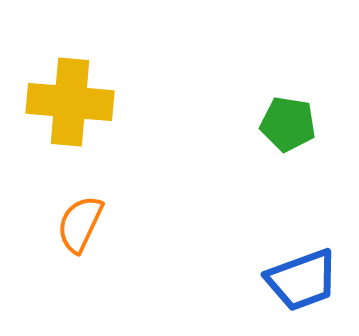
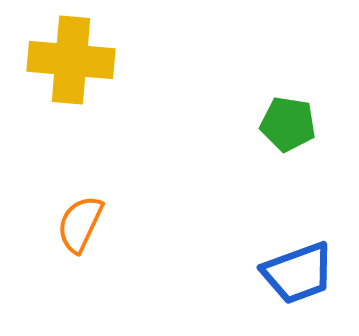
yellow cross: moved 1 px right, 42 px up
blue trapezoid: moved 4 px left, 7 px up
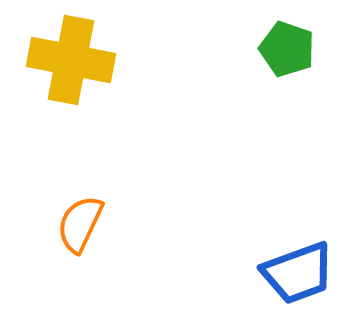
yellow cross: rotated 6 degrees clockwise
green pentagon: moved 1 px left, 75 px up; rotated 10 degrees clockwise
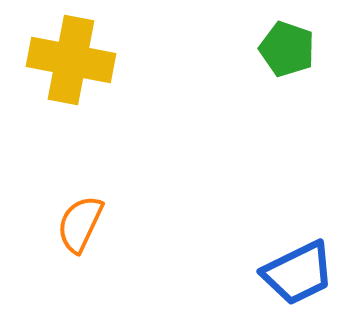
blue trapezoid: rotated 6 degrees counterclockwise
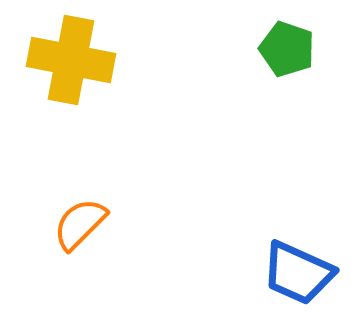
orange semicircle: rotated 20 degrees clockwise
blue trapezoid: rotated 50 degrees clockwise
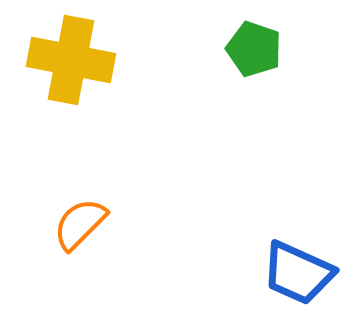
green pentagon: moved 33 px left
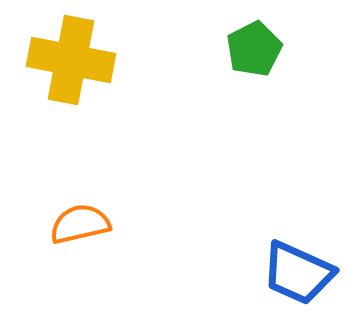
green pentagon: rotated 26 degrees clockwise
orange semicircle: rotated 32 degrees clockwise
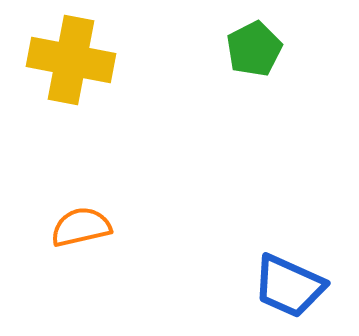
orange semicircle: moved 1 px right, 3 px down
blue trapezoid: moved 9 px left, 13 px down
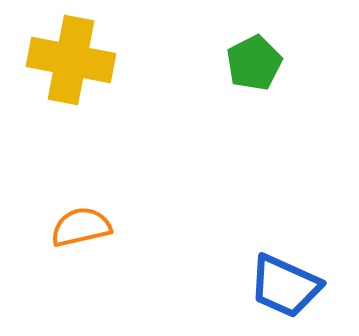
green pentagon: moved 14 px down
blue trapezoid: moved 4 px left
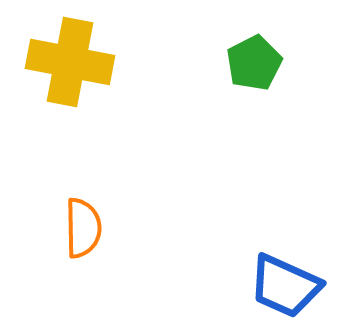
yellow cross: moved 1 px left, 2 px down
orange semicircle: moved 2 px right, 1 px down; rotated 102 degrees clockwise
